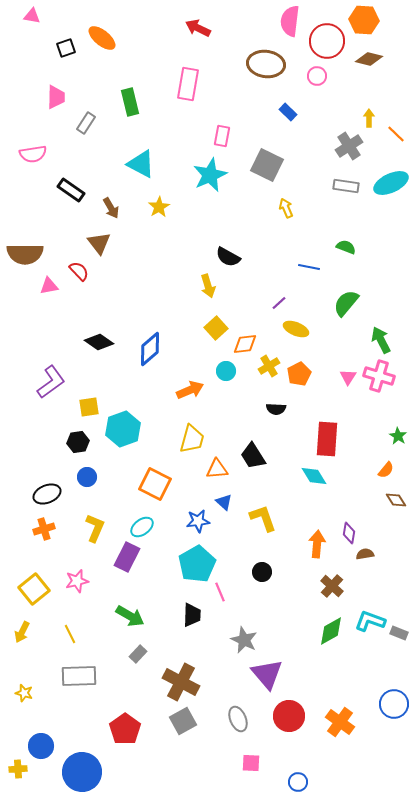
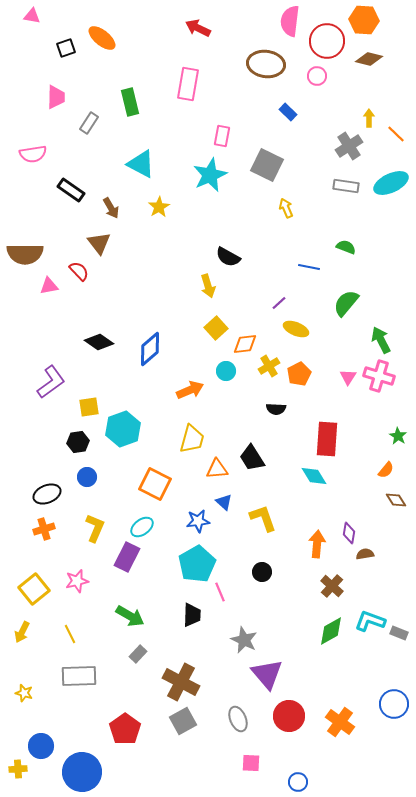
gray rectangle at (86, 123): moved 3 px right
black trapezoid at (253, 456): moved 1 px left, 2 px down
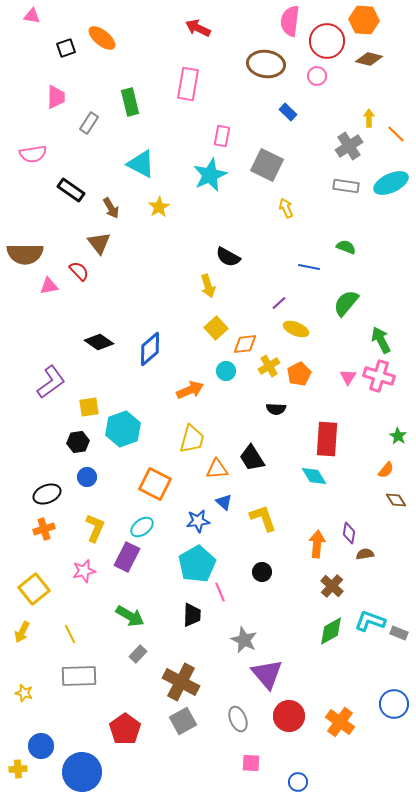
pink star at (77, 581): moved 7 px right, 10 px up
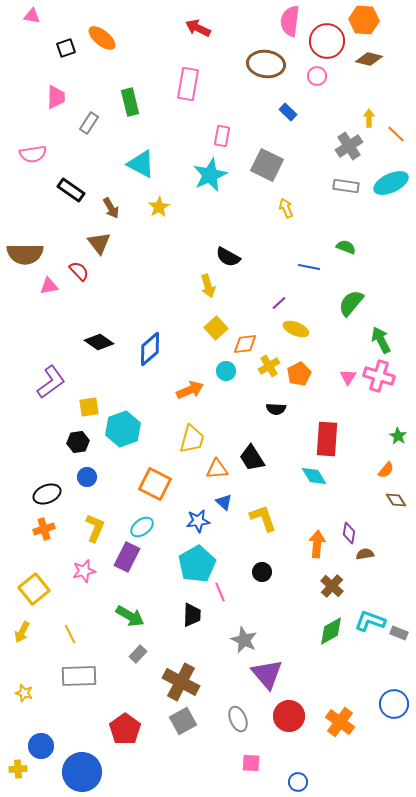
green semicircle at (346, 303): moved 5 px right
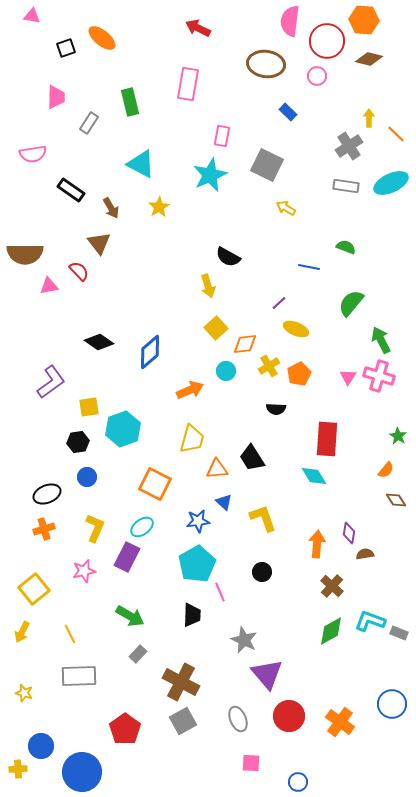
yellow arrow at (286, 208): rotated 36 degrees counterclockwise
blue diamond at (150, 349): moved 3 px down
blue circle at (394, 704): moved 2 px left
